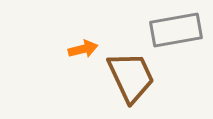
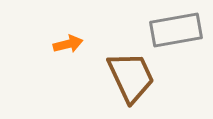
orange arrow: moved 15 px left, 5 px up
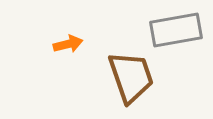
brown trapezoid: rotated 6 degrees clockwise
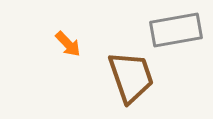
orange arrow: rotated 60 degrees clockwise
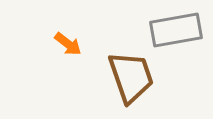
orange arrow: rotated 8 degrees counterclockwise
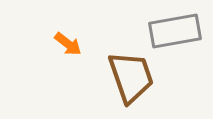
gray rectangle: moved 1 px left, 1 px down
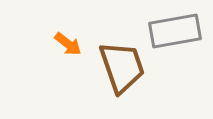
brown trapezoid: moved 9 px left, 10 px up
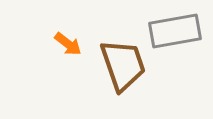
brown trapezoid: moved 1 px right, 2 px up
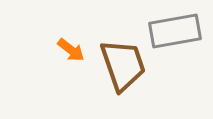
orange arrow: moved 3 px right, 6 px down
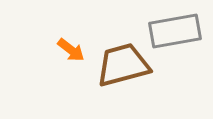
brown trapezoid: rotated 86 degrees counterclockwise
